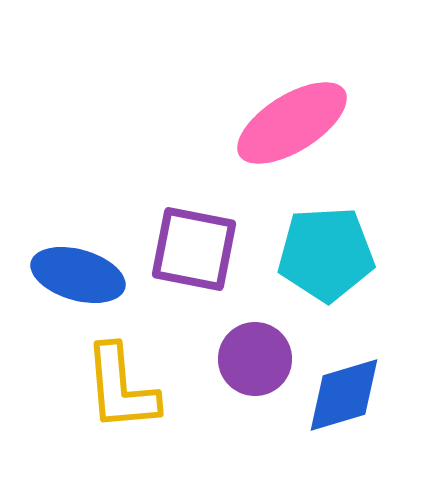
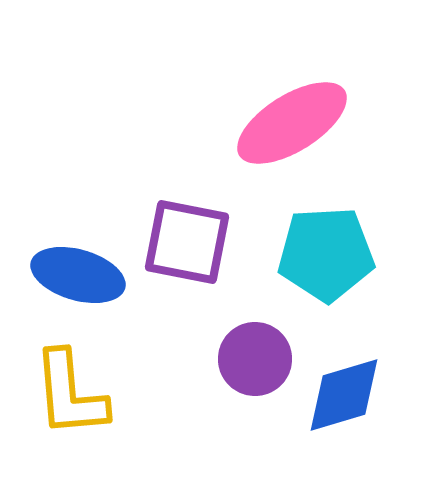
purple square: moved 7 px left, 7 px up
yellow L-shape: moved 51 px left, 6 px down
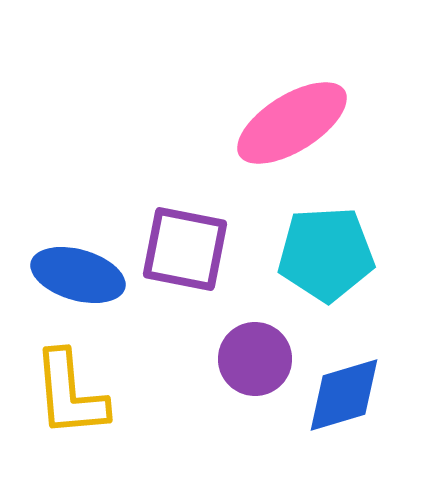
purple square: moved 2 px left, 7 px down
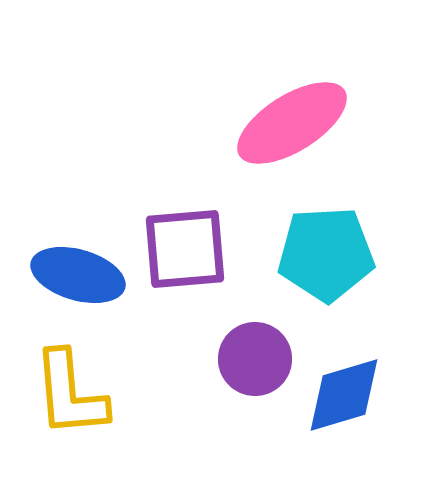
purple square: rotated 16 degrees counterclockwise
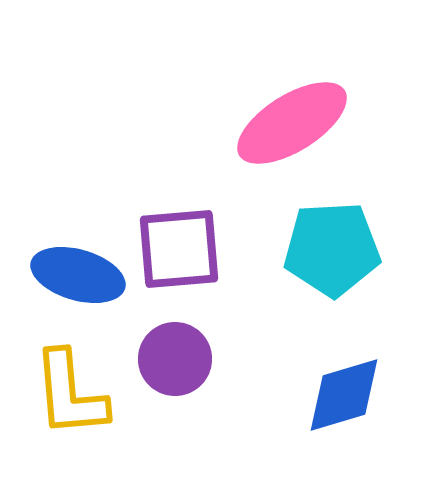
purple square: moved 6 px left
cyan pentagon: moved 6 px right, 5 px up
purple circle: moved 80 px left
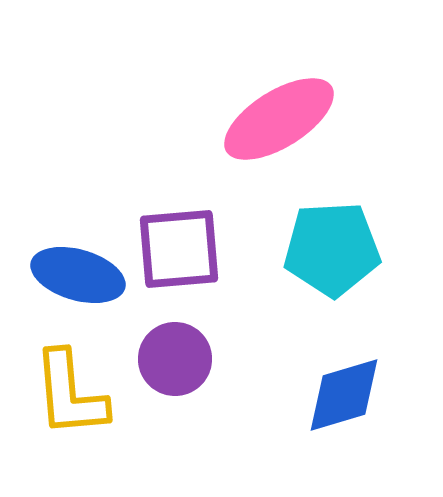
pink ellipse: moved 13 px left, 4 px up
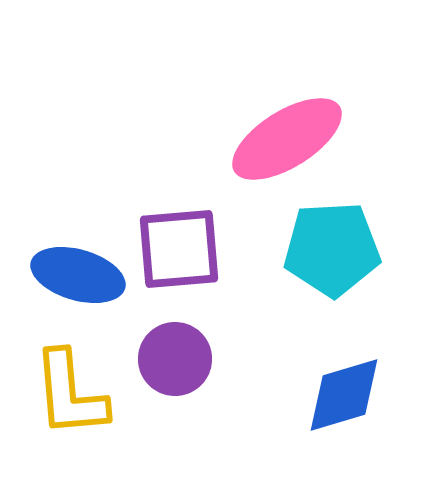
pink ellipse: moved 8 px right, 20 px down
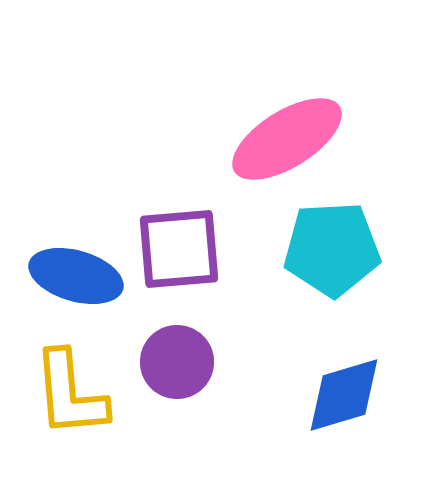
blue ellipse: moved 2 px left, 1 px down
purple circle: moved 2 px right, 3 px down
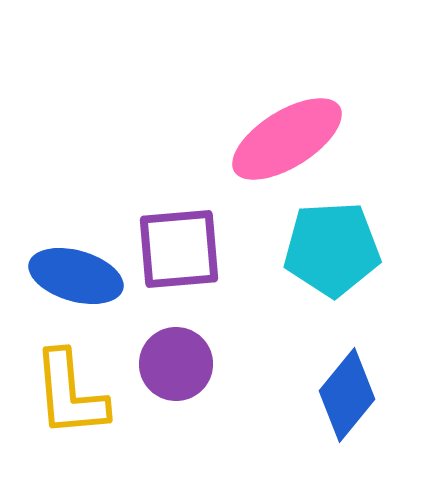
purple circle: moved 1 px left, 2 px down
blue diamond: moved 3 px right; rotated 34 degrees counterclockwise
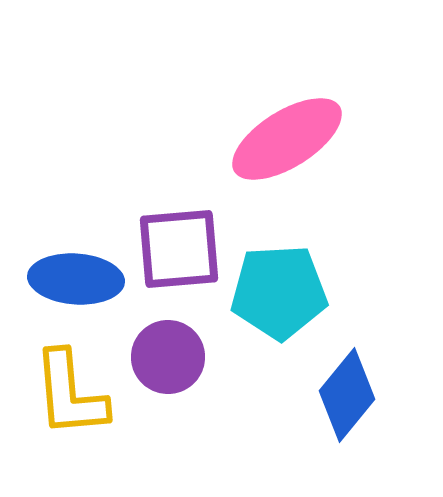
cyan pentagon: moved 53 px left, 43 px down
blue ellipse: moved 3 px down; rotated 12 degrees counterclockwise
purple circle: moved 8 px left, 7 px up
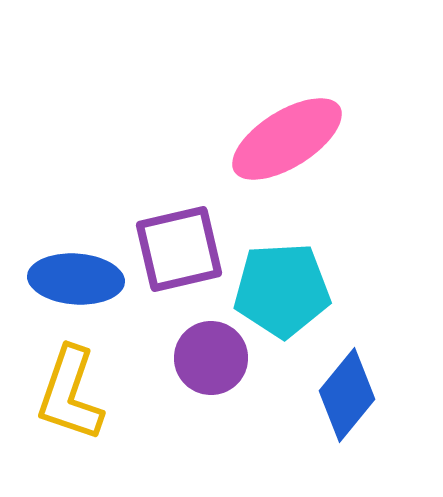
purple square: rotated 8 degrees counterclockwise
cyan pentagon: moved 3 px right, 2 px up
purple circle: moved 43 px right, 1 px down
yellow L-shape: rotated 24 degrees clockwise
